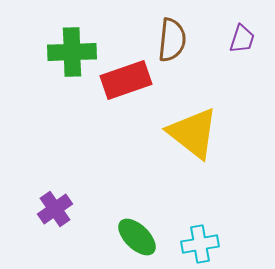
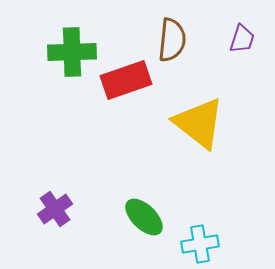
yellow triangle: moved 6 px right, 10 px up
green ellipse: moved 7 px right, 20 px up
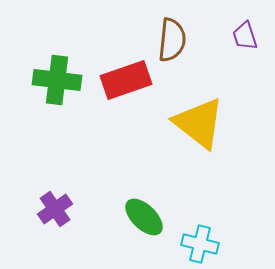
purple trapezoid: moved 3 px right, 3 px up; rotated 144 degrees clockwise
green cross: moved 15 px left, 28 px down; rotated 9 degrees clockwise
cyan cross: rotated 24 degrees clockwise
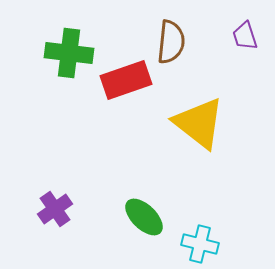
brown semicircle: moved 1 px left, 2 px down
green cross: moved 12 px right, 27 px up
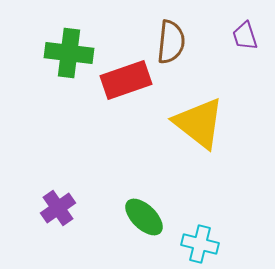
purple cross: moved 3 px right, 1 px up
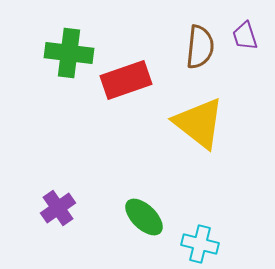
brown semicircle: moved 29 px right, 5 px down
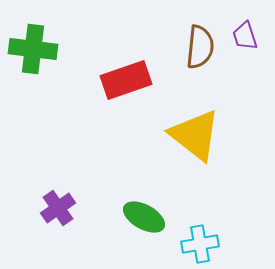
green cross: moved 36 px left, 4 px up
yellow triangle: moved 4 px left, 12 px down
green ellipse: rotated 15 degrees counterclockwise
cyan cross: rotated 24 degrees counterclockwise
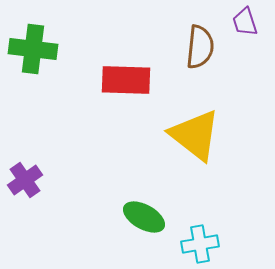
purple trapezoid: moved 14 px up
red rectangle: rotated 21 degrees clockwise
purple cross: moved 33 px left, 28 px up
